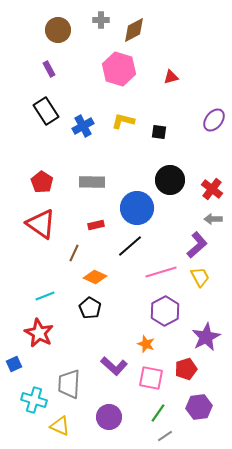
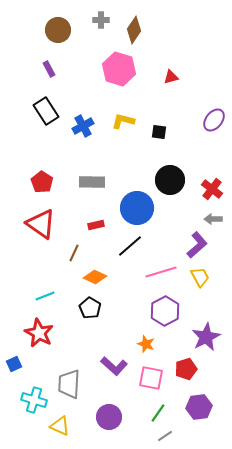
brown diamond at (134, 30): rotated 28 degrees counterclockwise
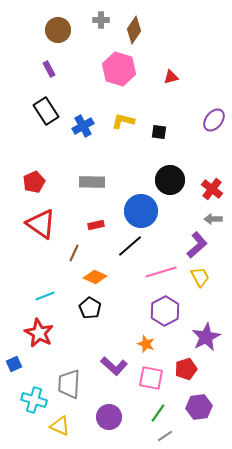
red pentagon at (42, 182): moved 8 px left; rotated 15 degrees clockwise
blue circle at (137, 208): moved 4 px right, 3 px down
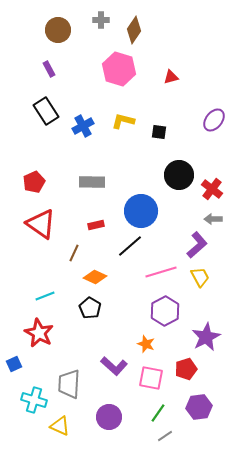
black circle at (170, 180): moved 9 px right, 5 px up
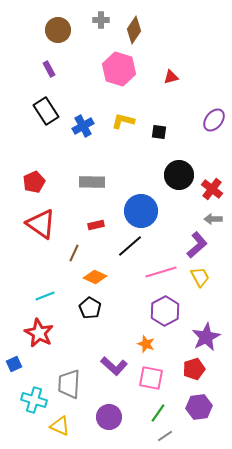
red pentagon at (186, 369): moved 8 px right
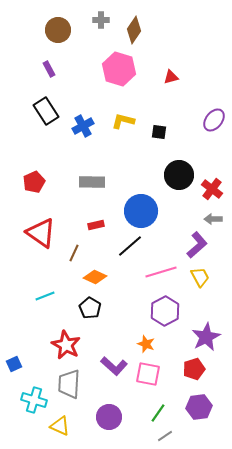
red triangle at (41, 224): moved 9 px down
red star at (39, 333): moved 27 px right, 12 px down
pink square at (151, 378): moved 3 px left, 4 px up
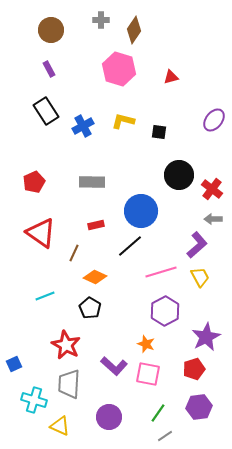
brown circle at (58, 30): moved 7 px left
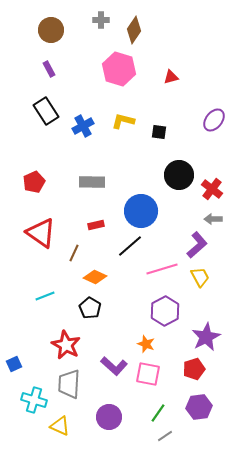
pink line at (161, 272): moved 1 px right, 3 px up
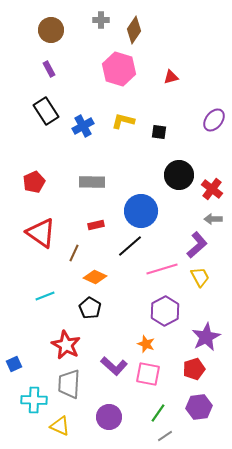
cyan cross at (34, 400): rotated 15 degrees counterclockwise
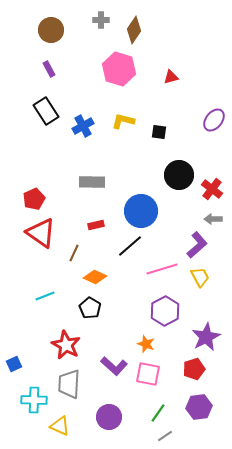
red pentagon at (34, 182): moved 17 px down
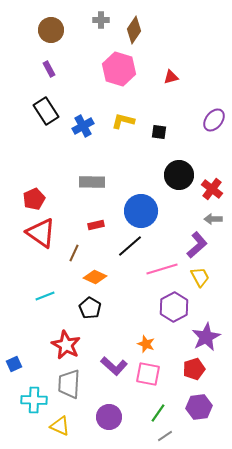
purple hexagon at (165, 311): moved 9 px right, 4 px up
